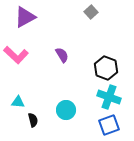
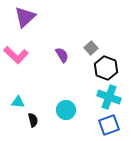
gray square: moved 36 px down
purple triangle: rotated 15 degrees counterclockwise
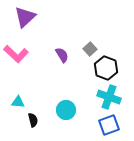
gray square: moved 1 px left, 1 px down
pink L-shape: moved 1 px up
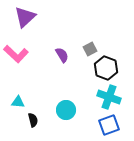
gray square: rotated 16 degrees clockwise
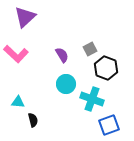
cyan cross: moved 17 px left, 2 px down
cyan circle: moved 26 px up
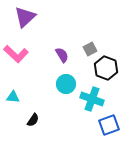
cyan triangle: moved 5 px left, 5 px up
black semicircle: rotated 48 degrees clockwise
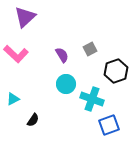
black hexagon: moved 10 px right, 3 px down; rotated 20 degrees clockwise
cyan triangle: moved 2 px down; rotated 32 degrees counterclockwise
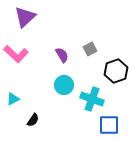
cyan circle: moved 2 px left, 1 px down
blue square: rotated 20 degrees clockwise
